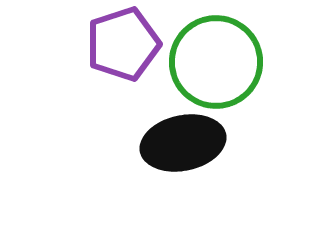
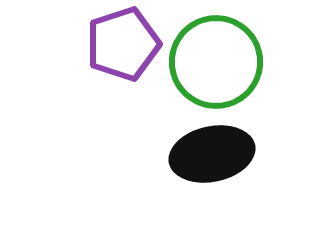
black ellipse: moved 29 px right, 11 px down
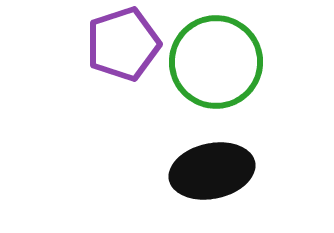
black ellipse: moved 17 px down
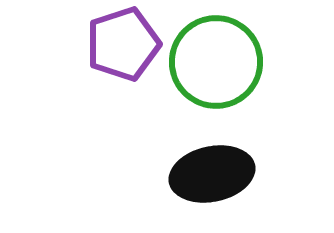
black ellipse: moved 3 px down
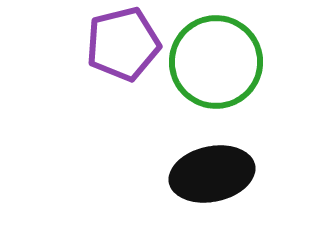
purple pentagon: rotated 4 degrees clockwise
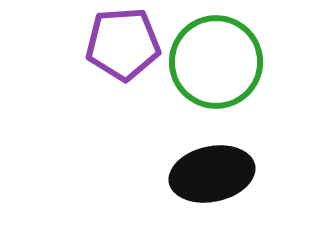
purple pentagon: rotated 10 degrees clockwise
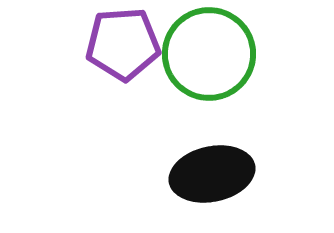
green circle: moved 7 px left, 8 px up
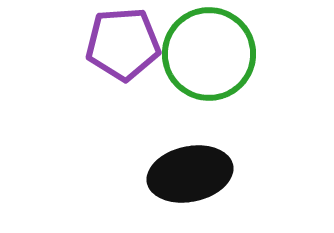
black ellipse: moved 22 px left
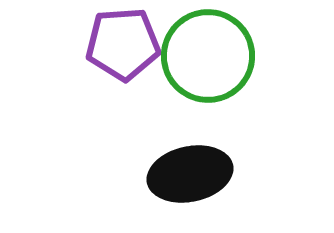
green circle: moved 1 px left, 2 px down
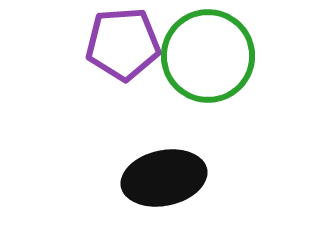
black ellipse: moved 26 px left, 4 px down
